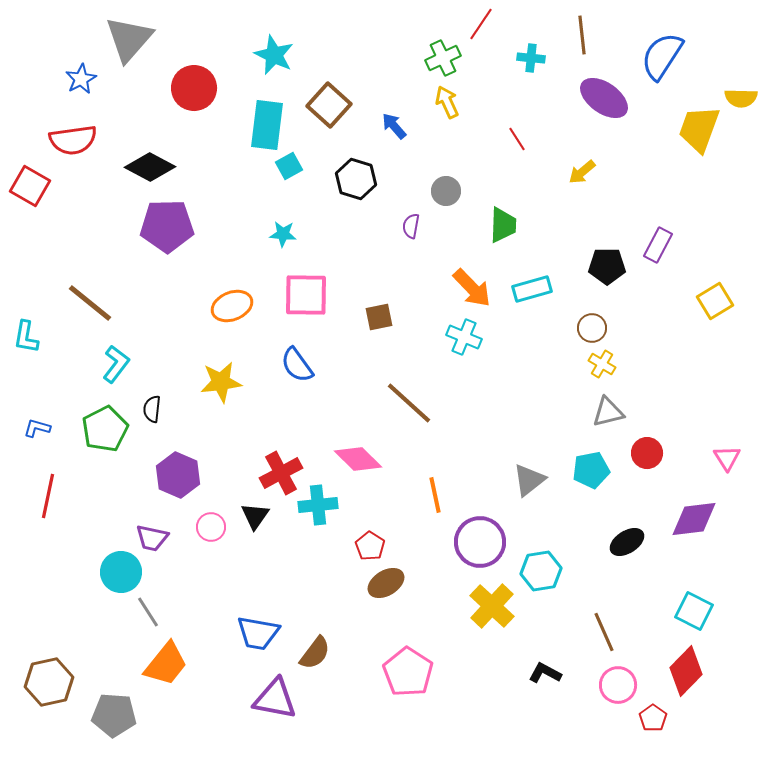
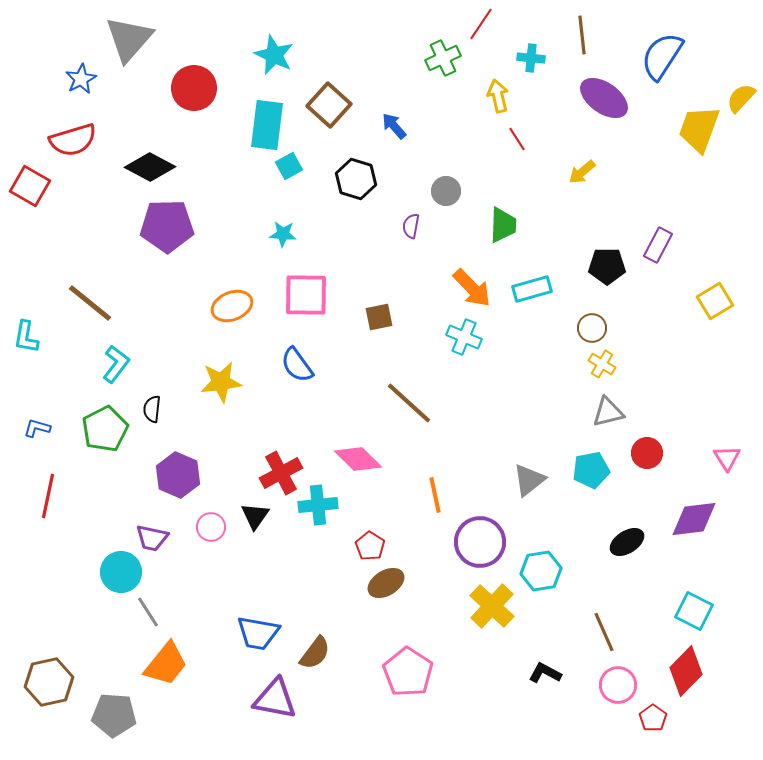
yellow semicircle at (741, 98): rotated 132 degrees clockwise
yellow arrow at (447, 102): moved 51 px right, 6 px up; rotated 12 degrees clockwise
red semicircle at (73, 140): rotated 9 degrees counterclockwise
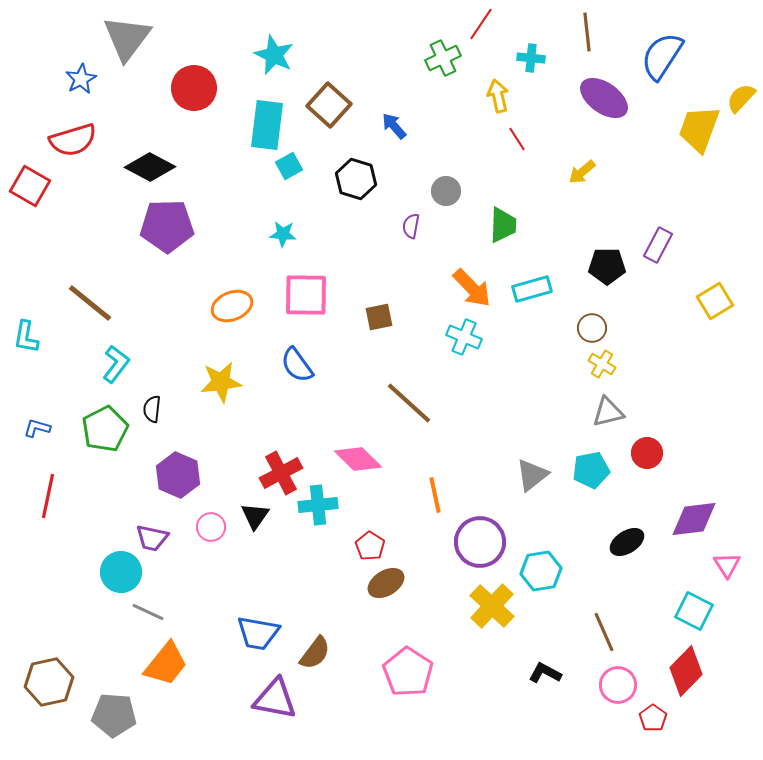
brown line at (582, 35): moved 5 px right, 3 px up
gray triangle at (129, 39): moved 2 px left, 1 px up; rotated 4 degrees counterclockwise
pink triangle at (727, 458): moved 107 px down
gray triangle at (529, 480): moved 3 px right, 5 px up
gray line at (148, 612): rotated 32 degrees counterclockwise
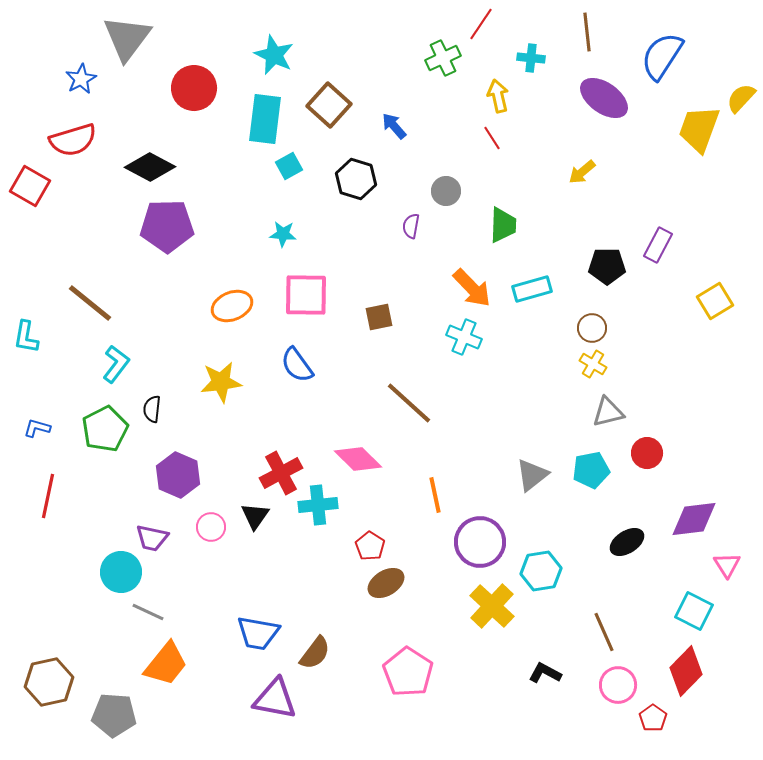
cyan rectangle at (267, 125): moved 2 px left, 6 px up
red line at (517, 139): moved 25 px left, 1 px up
yellow cross at (602, 364): moved 9 px left
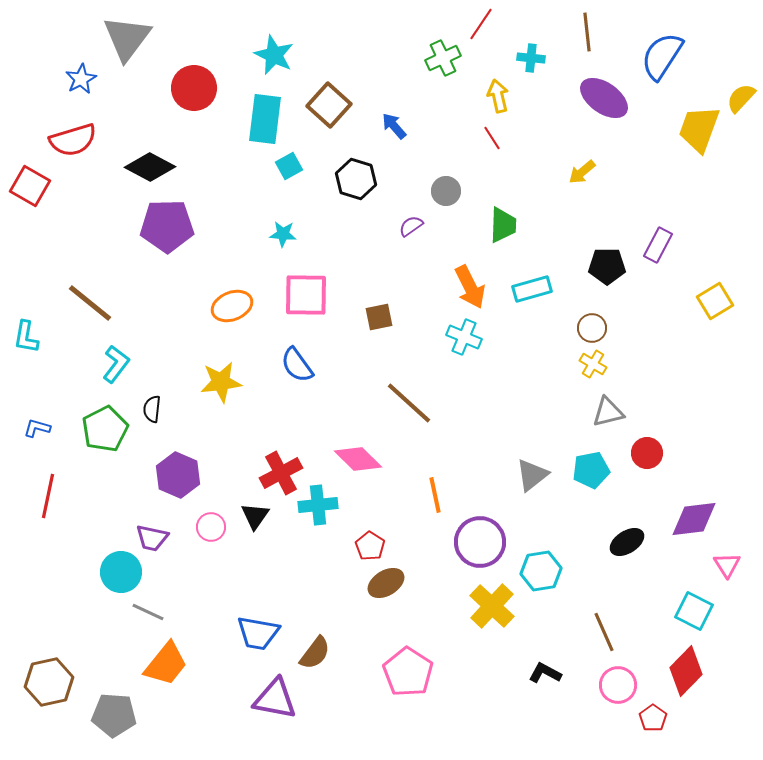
purple semicircle at (411, 226): rotated 45 degrees clockwise
orange arrow at (472, 288): moved 2 px left, 1 px up; rotated 18 degrees clockwise
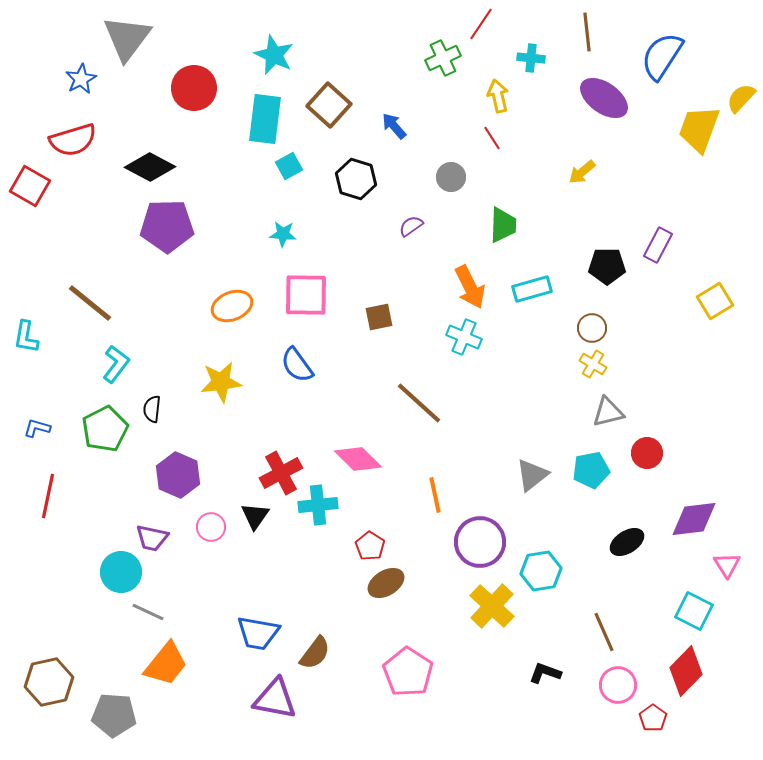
gray circle at (446, 191): moved 5 px right, 14 px up
brown line at (409, 403): moved 10 px right
black L-shape at (545, 673): rotated 8 degrees counterclockwise
